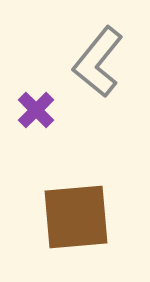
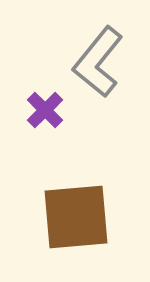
purple cross: moved 9 px right
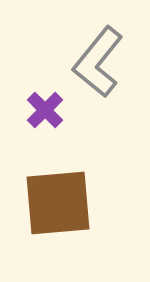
brown square: moved 18 px left, 14 px up
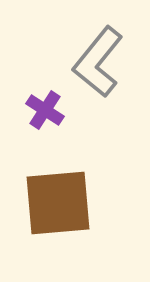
purple cross: rotated 12 degrees counterclockwise
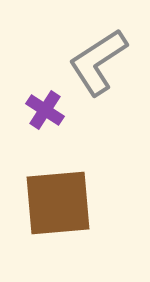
gray L-shape: rotated 18 degrees clockwise
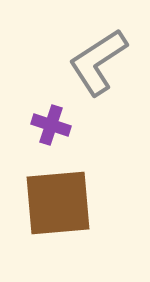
purple cross: moved 6 px right, 15 px down; rotated 15 degrees counterclockwise
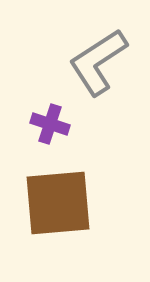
purple cross: moved 1 px left, 1 px up
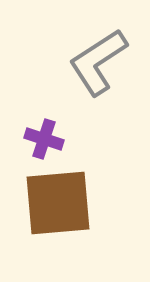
purple cross: moved 6 px left, 15 px down
